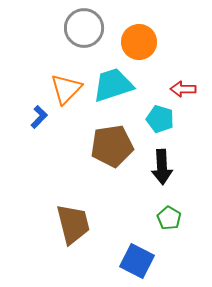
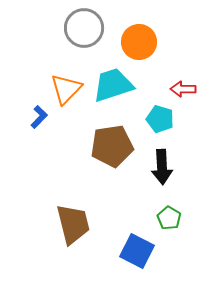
blue square: moved 10 px up
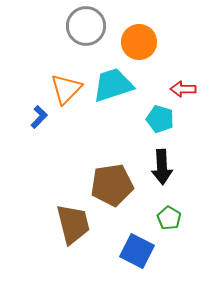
gray circle: moved 2 px right, 2 px up
brown pentagon: moved 39 px down
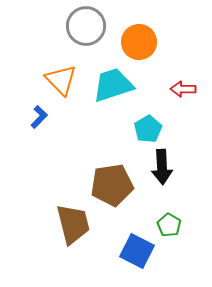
orange triangle: moved 5 px left, 9 px up; rotated 28 degrees counterclockwise
cyan pentagon: moved 12 px left, 10 px down; rotated 24 degrees clockwise
green pentagon: moved 7 px down
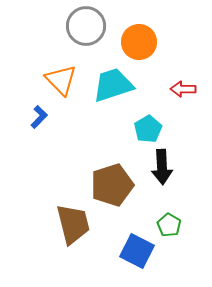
brown pentagon: rotated 9 degrees counterclockwise
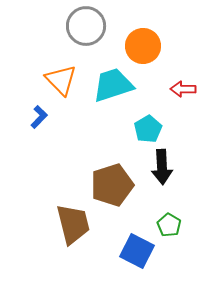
orange circle: moved 4 px right, 4 px down
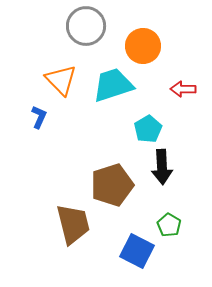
blue L-shape: rotated 20 degrees counterclockwise
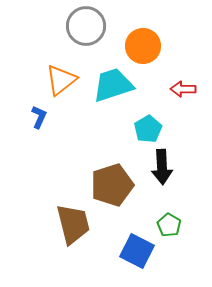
orange triangle: rotated 36 degrees clockwise
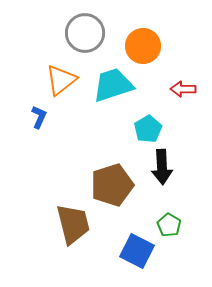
gray circle: moved 1 px left, 7 px down
